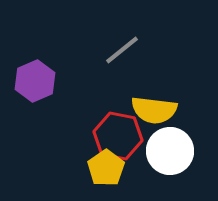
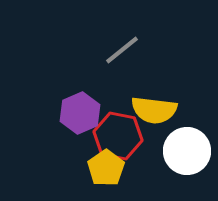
purple hexagon: moved 45 px right, 32 px down
white circle: moved 17 px right
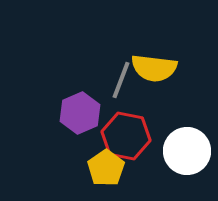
gray line: moved 1 px left, 30 px down; rotated 30 degrees counterclockwise
yellow semicircle: moved 42 px up
red hexagon: moved 8 px right
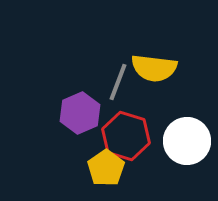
gray line: moved 3 px left, 2 px down
red hexagon: rotated 6 degrees clockwise
white circle: moved 10 px up
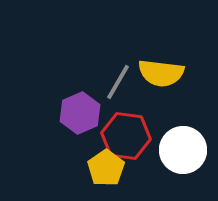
yellow semicircle: moved 7 px right, 5 px down
gray line: rotated 9 degrees clockwise
red hexagon: rotated 9 degrees counterclockwise
white circle: moved 4 px left, 9 px down
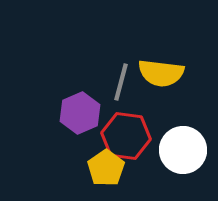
gray line: moved 3 px right; rotated 15 degrees counterclockwise
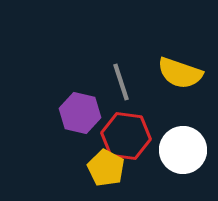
yellow semicircle: moved 19 px right; rotated 12 degrees clockwise
gray line: rotated 33 degrees counterclockwise
purple hexagon: rotated 24 degrees counterclockwise
yellow pentagon: rotated 9 degrees counterclockwise
